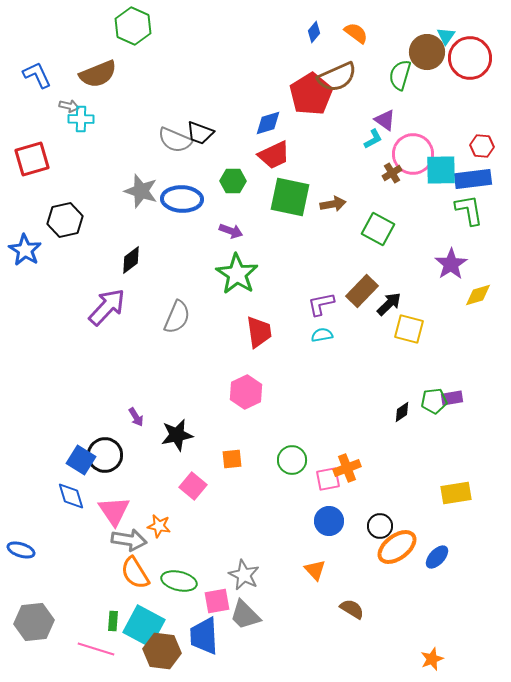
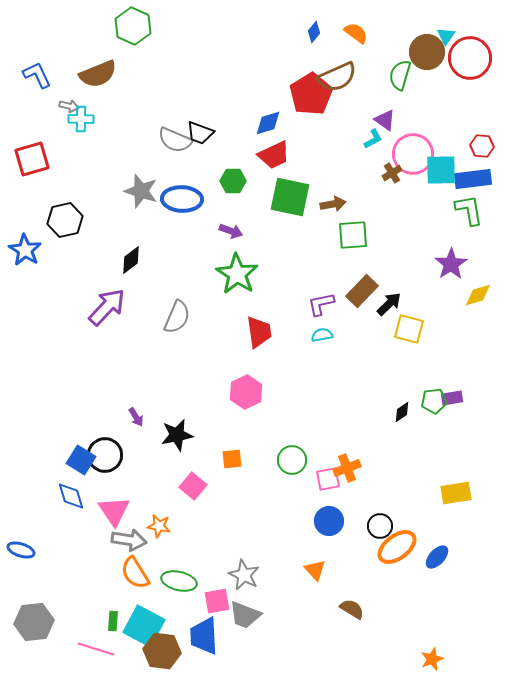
green square at (378, 229): moved 25 px left, 6 px down; rotated 32 degrees counterclockwise
gray trapezoid at (245, 615): rotated 24 degrees counterclockwise
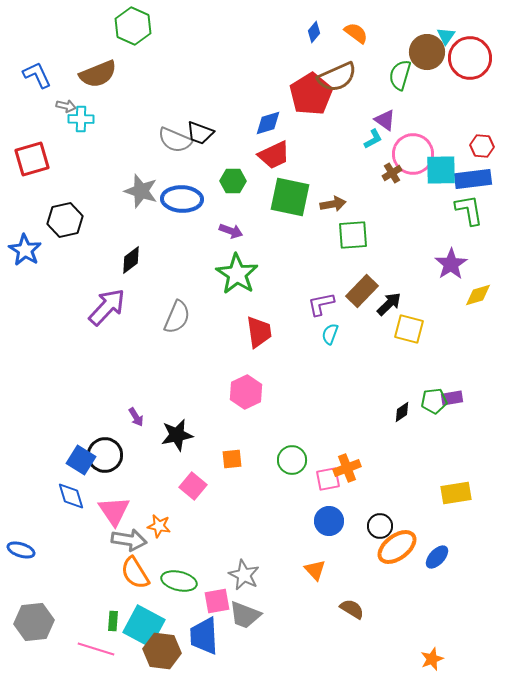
gray arrow at (69, 106): moved 3 px left
cyan semicircle at (322, 335): moved 8 px right, 1 px up; rotated 60 degrees counterclockwise
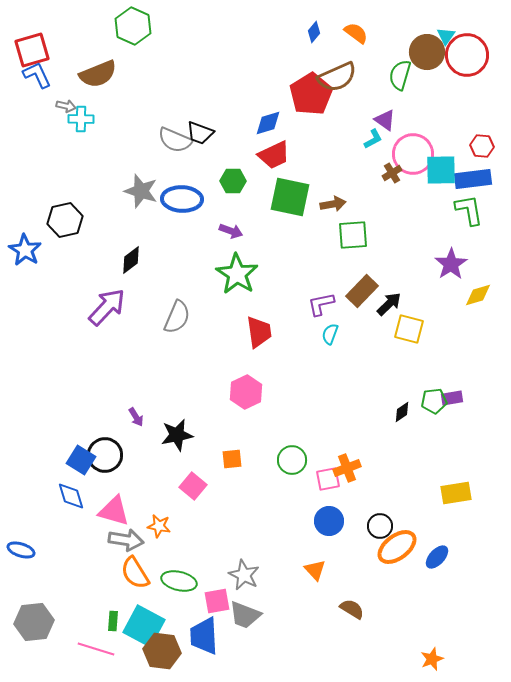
red circle at (470, 58): moved 3 px left, 3 px up
red square at (32, 159): moved 109 px up
pink triangle at (114, 511): rotated 40 degrees counterclockwise
gray arrow at (129, 540): moved 3 px left
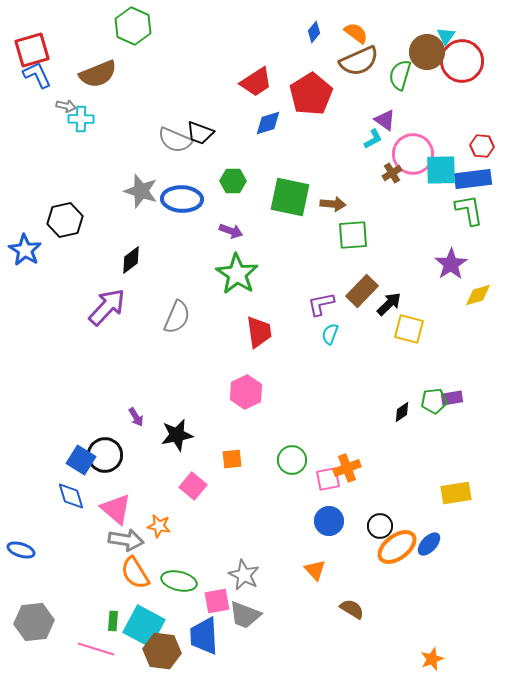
red circle at (467, 55): moved 5 px left, 6 px down
brown semicircle at (337, 77): moved 22 px right, 16 px up
red trapezoid at (274, 155): moved 18 px left, 73 px up; rotated 8 degrees counterclockwise
brown arrow at (333, 204): rotated 15 degrees clockwise
pink triangle at (114, 511): moved 2 px right, 2 px up; rotated 24 degrees clockwise
blue ellipse at (437, 557): moved 8 px left, 13 px up
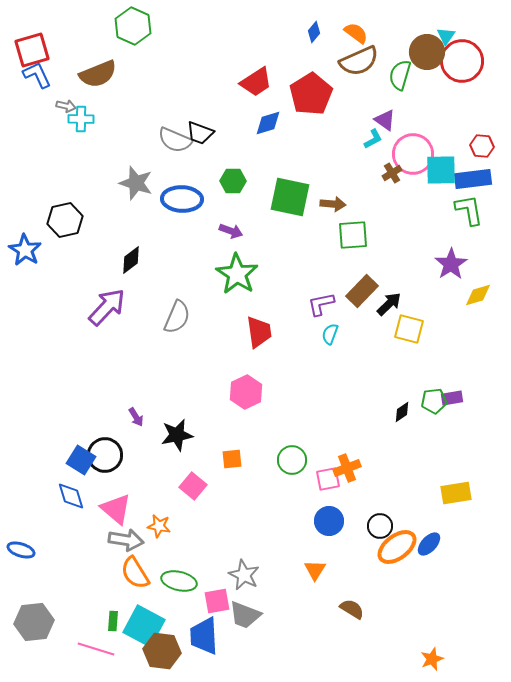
gray star at (141, 191): moved 5 px left, 8 px up
orange triangle at (315, 570): rotated 15 degrees clockwise
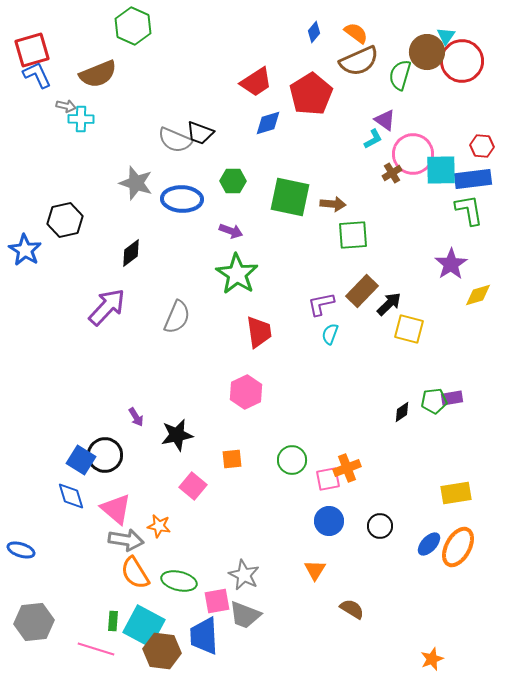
black diamond at (131, 260): moved 7 px up
orange ellipse at (397, 547): moved 61 px right; rotated 24 degrees counterclockwise
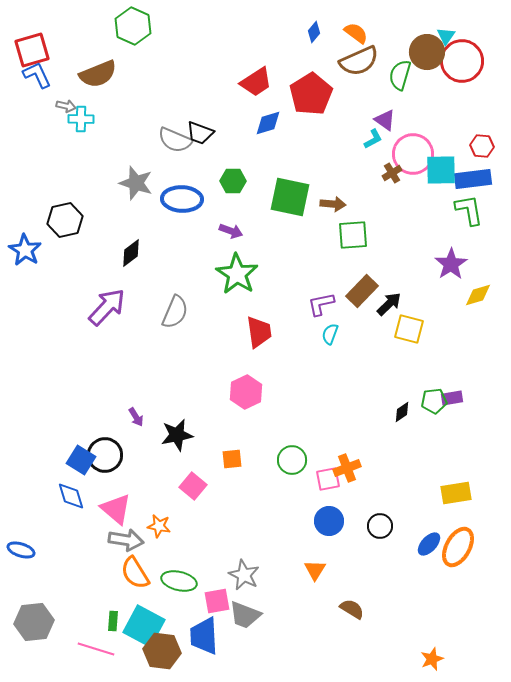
gray semicircle at (177, 317): moved 2 px left, 5 px up
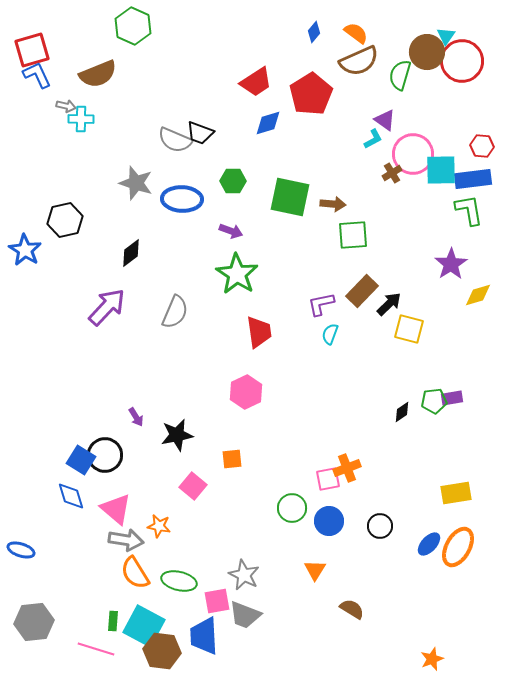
green circle at (292, 460): moved 48 px down
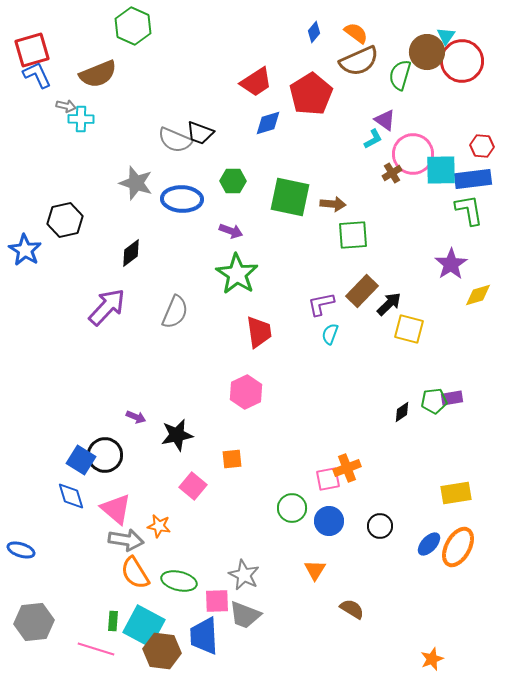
purple arrow at (136, 417): rotated 36 degrees counterclockwise
pink square at (217, 601): rotated 8 degrees clockwise
